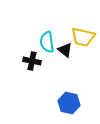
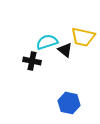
cyan semicircle: rotated 80 degrees clockwise
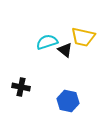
black cross: moved 11 px left, 26 px down
blue hexagon: moved 1 px left, 2 px up
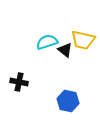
yellow trapezoid: moved 3 px down
black cross: moved 2 px left, 5 px up
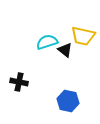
yellow trapezoid: moved 4 px up
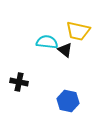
yellow trapezoid: moved 5 px left, 5 px up
cyan semicircle: rotated 25 degrees clockwise
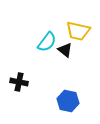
cyan semicircle: rotated 120 degrees clockwise
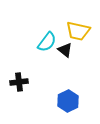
black cross: rotated 18 degrees counterclockwise
blue hexagon: rotated 20 degrees clockwise
